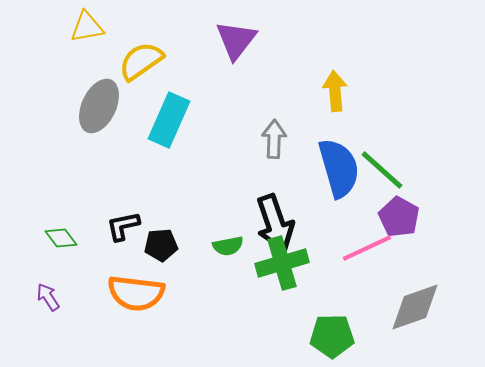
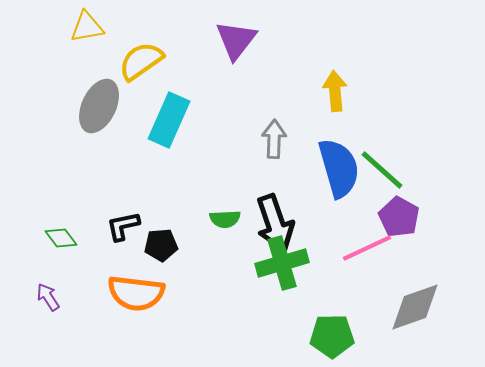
green semicircle: moved 3 px left, 27 px up; rotated 8 degrees clockwise
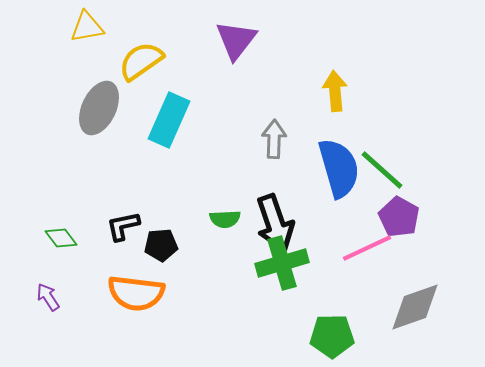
gray ellipse: moved 2 px down
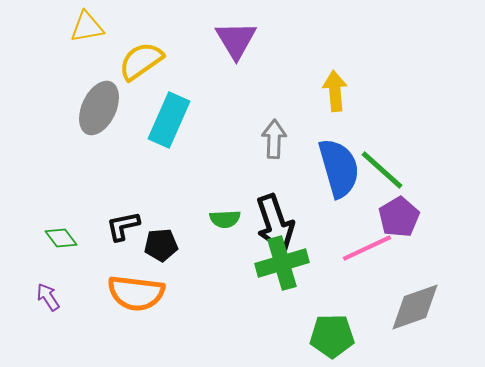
purple triangle: rotated 9 degrees counterclockwise
purple pentagon: rotated 12 degrees clockwise
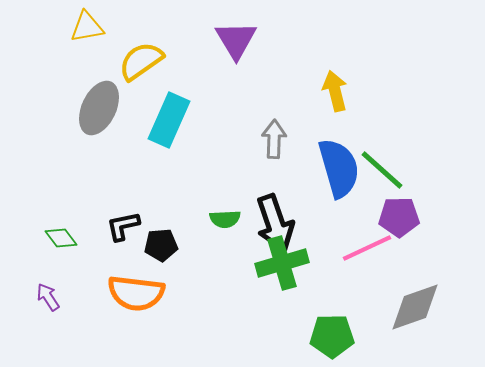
yellow arrow: rotated 9 degrees counterclockwise
purple pentagon: rotated 30 degrees clockwise
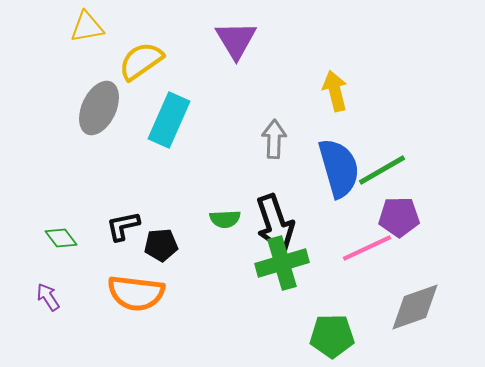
green line: rotated 72 degrees counterclockwise
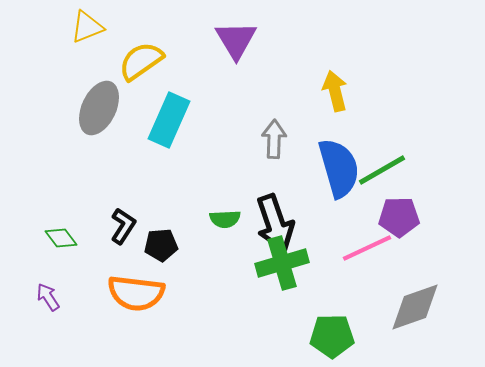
yellow triangle: rotated 12 degrees counterclockwise
black L-shape: rotated 135 degrees clockwise
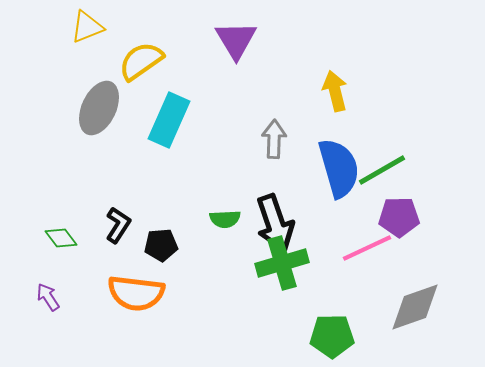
black L-shape: moved 5 px left, 1 px up
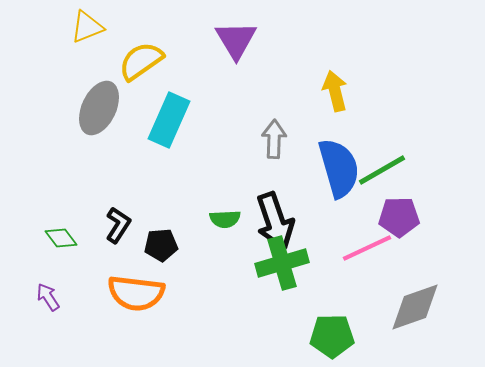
black arrow: moved 2 px up
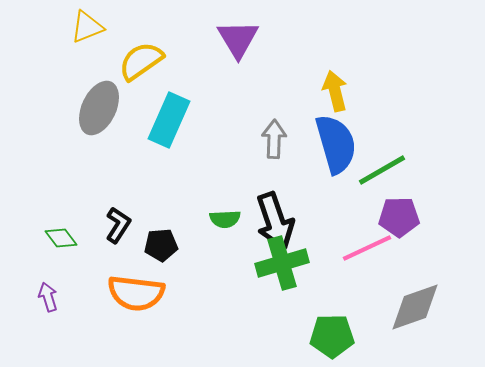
purple triangle: moved 2 px right, 1 px up
blue semicircle: moved 3 px left, 24 px up
purple arrow: rotated 16 degrees clockwise
